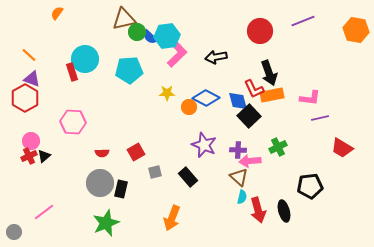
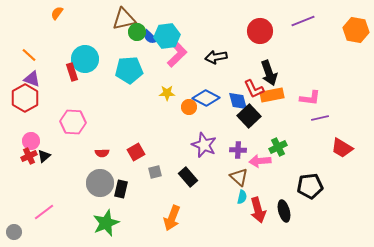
pink arrow at (250, 161): moved 10 px right
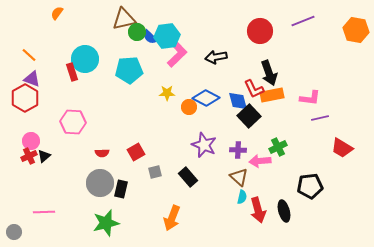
pink line at (44, 212): rotated 35 degrees clockwise
green star at (106, 223): rotated 8 degrees clockwise
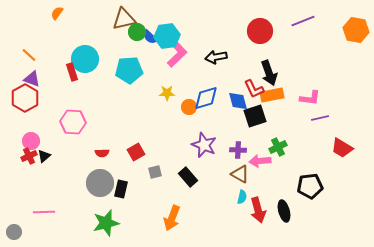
blue diamond at (206, 98): rotated 44 degrees counterclockwise
black square at (249, 116): moved 6 px right; rotated 25 degrees clockwise
brown triangle at (239, 177): moved 1 px right, 3 px up; rotated 12 degrees counterclockwise
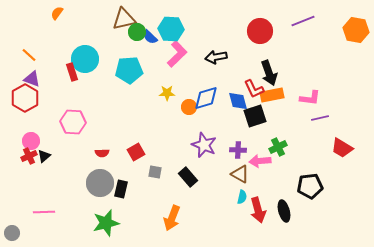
cyan hexagon at (167, 36): moved 4 px right, 7 px up; rotated 10 degrees clockwise
gray square at (155, 172): rotated 24 degrees clockwise
gray circle at (14, 232): moved 2 px left, 1 px down
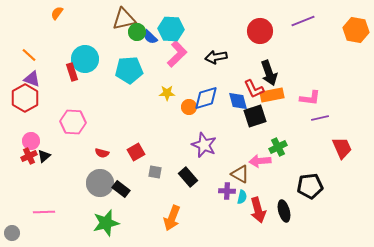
red trapezoid at (342, 148): rotated 145 degrees counterclockwise
purple cross at (238, 150): moved 11 px left, 41 px down
red semicircle at (102, 153): rotated 16 degrees clockwise
black rectangle at (121, 189): rotated 66 degrees counterclockwise
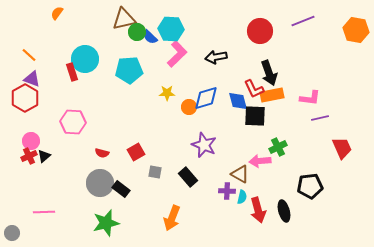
black square at (255, 116): rotated 20 degrees clockwise
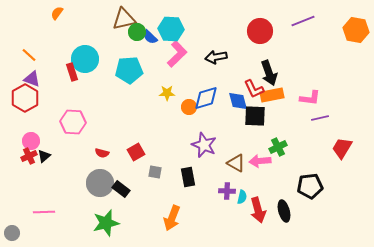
red trapezoid at (342, 148): rotated 125 degrees counterclockwise
brown triangle at (240, 174): moved 4 px left, 11 px up
black rectangle at (188, 177): rotated 30 degrees clockwise
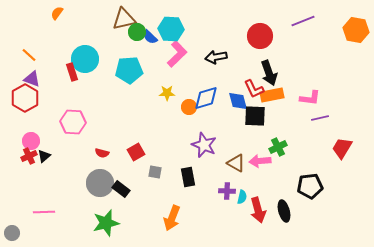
red circle at (260, 31): moved 5 px down
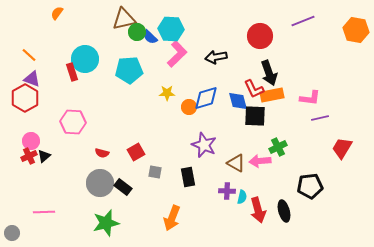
black rectangle at (121, 189): moved 2 px right, 2 px up
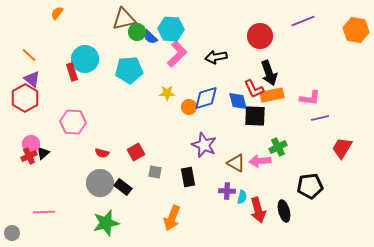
purple triangle at (32, 79): rotated 18 degrees clockwise
pink circle at (31, 141): moved 3 px down
black triangle at (44, 156): moved 1 px left, 3 px up
